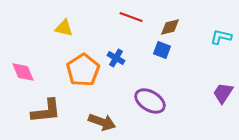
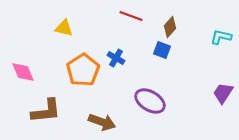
red line: moved 1 px up
brown diamond: rotated 35 degrees counterclockwise
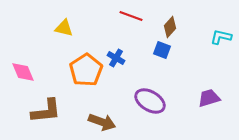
orange pentagon: moved 3 px right
purple trapezoid: moved 14 px left, 5 px down; rotated 40 degrees clockwise
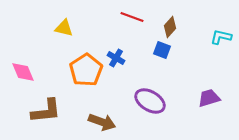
red line: moved 1 px right, 1 px down
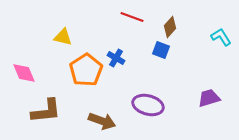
yellow triangle: moved 1 px left, 9 px down
cyan L-shape: rotated 45 degrees clockwise
blue square: moved 1 px left
pink diamond: moved 1 px right, 1 px down
purple ellipse: moved 2 px left, 4 px down; rotated 16 degrees counterclockwise
brown arrow: moved 1 px up
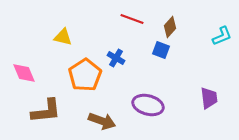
red line: moved 2 px down
cyan L-shape: moved 1 px right, 1 px up; rotated 100 degrees clockwise
orange pentagon: moved 1 px left, 5 px down
purple trapezoid: rotated 100 degrees clockwise
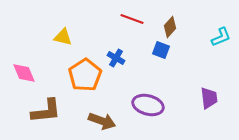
cyan L-shape: moved 1 px left, 1 px down
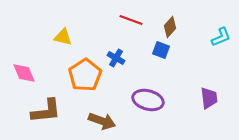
red line: moved 1 px left, 1 px down
purple ellipse: moved 5 px up
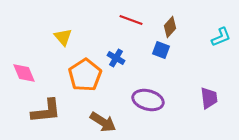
yellow triangle: rotated 36 degrees clockwise
brown arrow: moved 1 px right, 1 px down; rotated 12 degrees clockwise
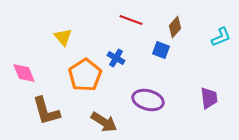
brown diamond: moved 5 px right
brown L-shape: rotated 80 degrees clockwise
brown arrow: moved 1 px right
